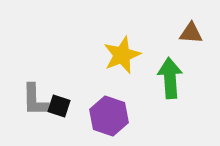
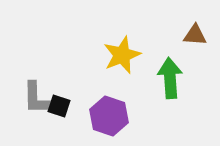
brown triangle: moved 4 px right, 2 px down
gray L-shape: moved 1 px right, 2 px up
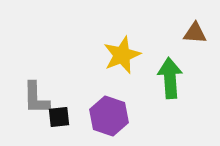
brown triangle: moved 2 px up
black square: moved 11 px down; rotated 25 degrees counterclockwise
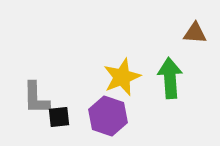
yellow star: moved 22 px down
purple hexagon: moved 1 px left
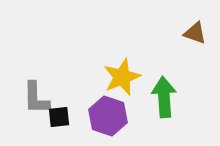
brown triangle: rotated 15 degrees clockwise
green arrow: moved 6 px left, 19 px down
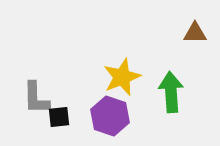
brown triangle: rotated 20 degrees counterclockwise
green arrow: moved 7 px right, 5 px up
purple hexagon: moved 2 px right
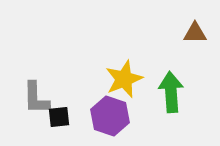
yellow star: moved 2 px right, 2 px down
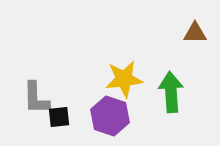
yellow star: rotated 15 degrees clockwise
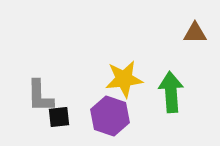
gray L-shape: moved 4 px right, 2 px up
